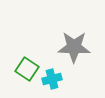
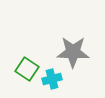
gray star: moved 1 px left, 5 px down
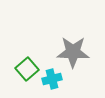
green square: rotated 15 degrees clockwise
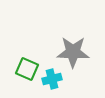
green square: rotated 25 degrees counterclockwise
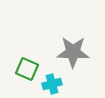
cyan cross: moved 5 px down
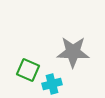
green square: moved 1 px right, 1 px down
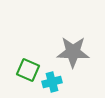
cyan cross: moved 2 px up
